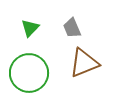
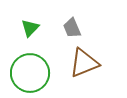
green circle: moved 1 px right
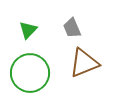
green triangle: moved 2 px left, 2 px down
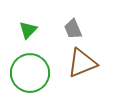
gray trapezoid: moved 1 px right, 1 px down
brown triangle: moved 2 px left
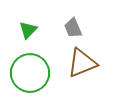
gray trapezoid: moved 1 px up
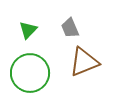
gray trapezoid: moved 3 px left
brown triangle: moved 2 px right, 1 px up
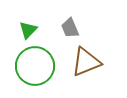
brown triangle: moved 2 px right
green circle: moved 5 px right, 7 px up
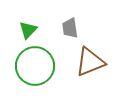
gray trapezoid: rotated 15 degrees clockwise
brown triangle: moved 4 px right
